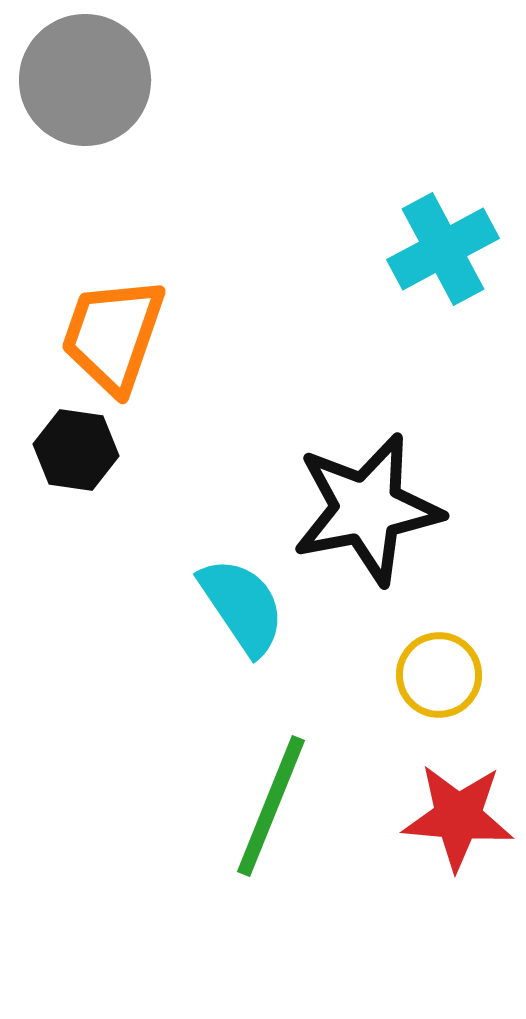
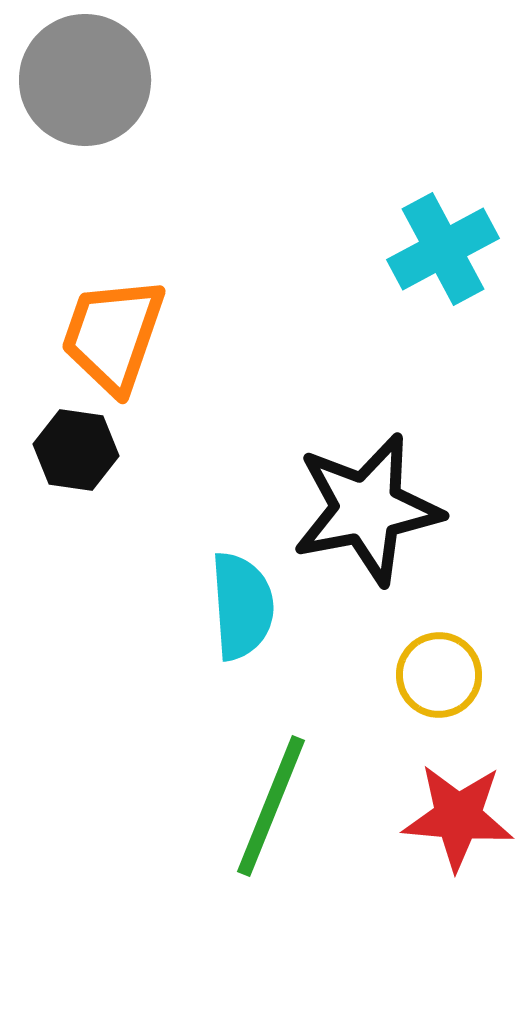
cyan semicircle: rotated 30 degrees clockwise
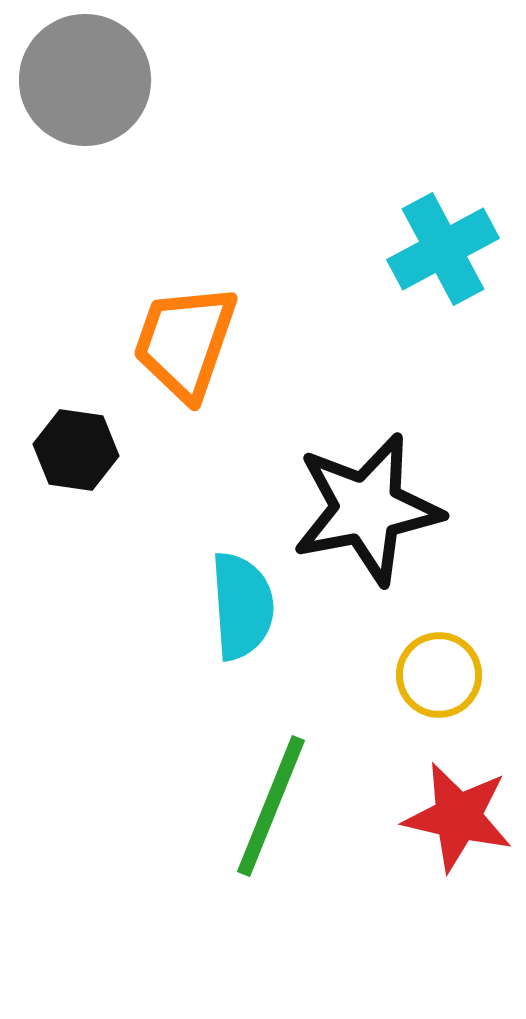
orange trapezoid: moved 72 px right, 7 px down
red star: rotated 8 degrees clockwise
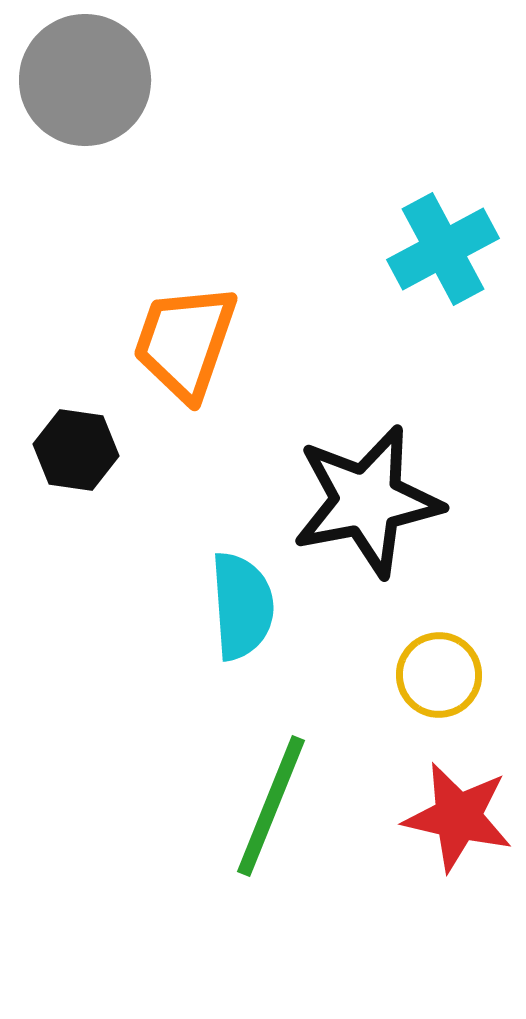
black star: moved 8 px up
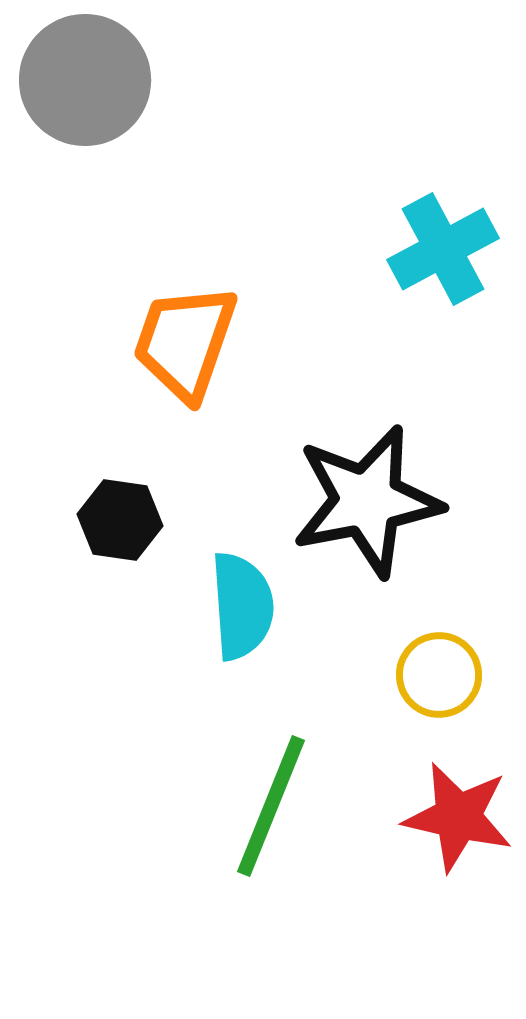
black hexagon: moved 44 px right, 70 px down
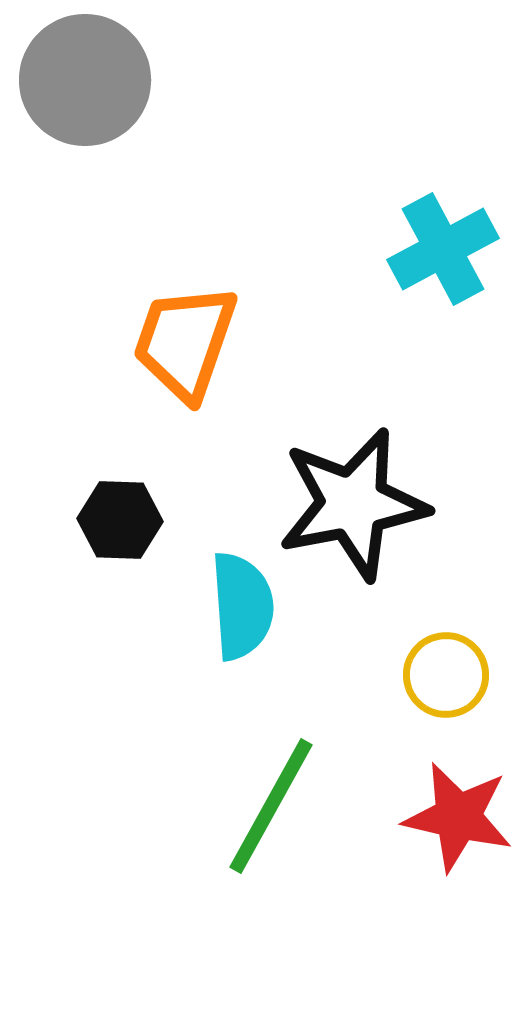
black star: moved 14 px left, 3 px down
black hexagon: rotated 6 degrees counterclockwise
yellow circle: moved 7 px right
green line: rotated 7 degrees clockwise
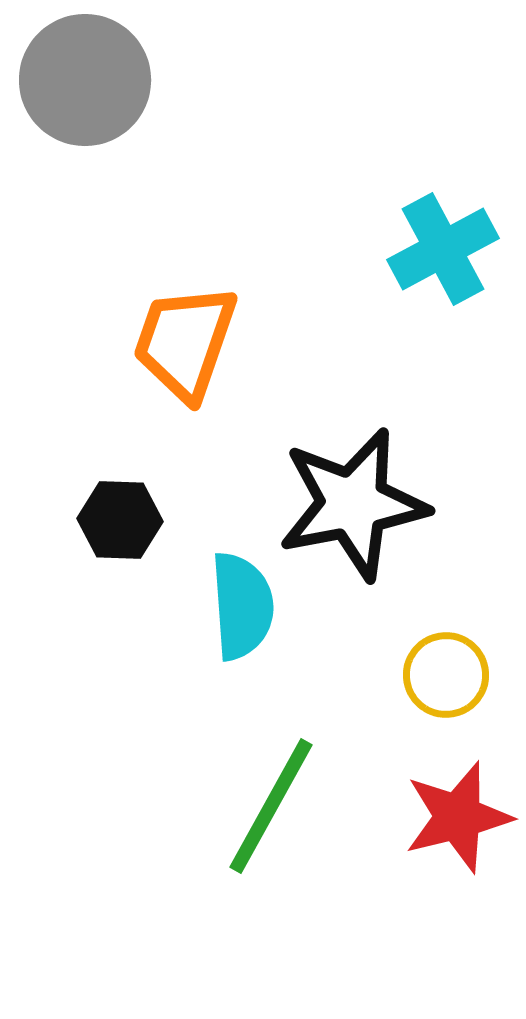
red star: rotated 27 degrees counterclockwise
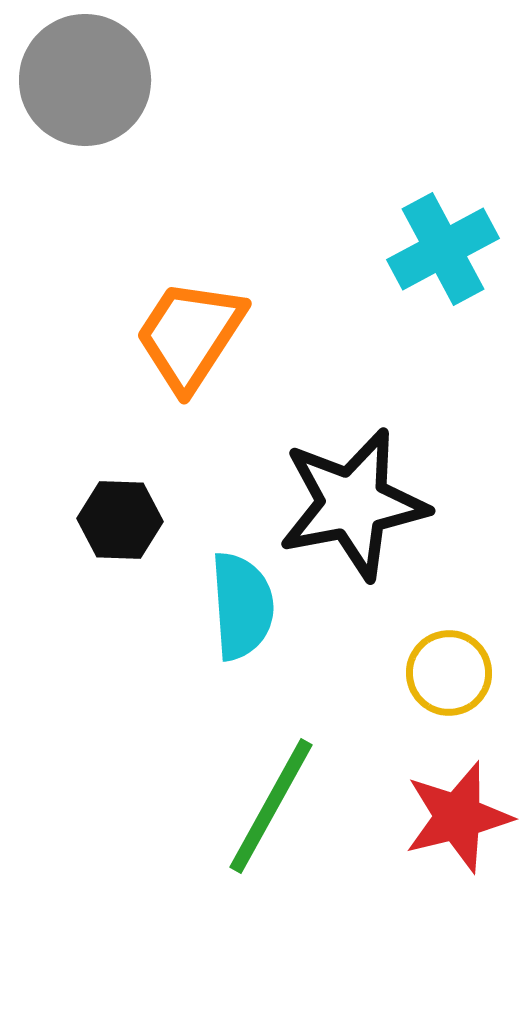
orange trapezoid: moved 5 px right, 7 px up; rotated 14 degrees clockwise
yellow circle: moved 3 px right, 2 px up
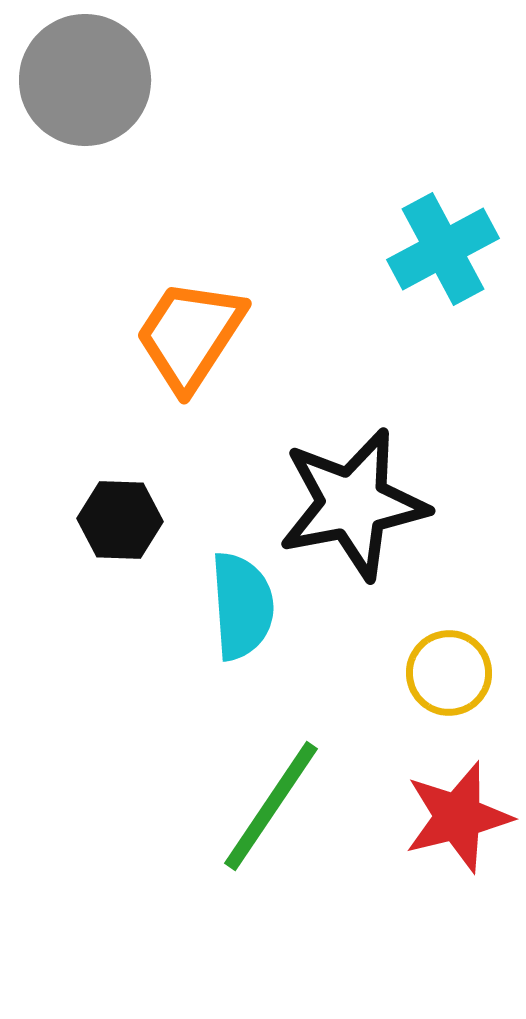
green line: rotated 5 degrees clockwise
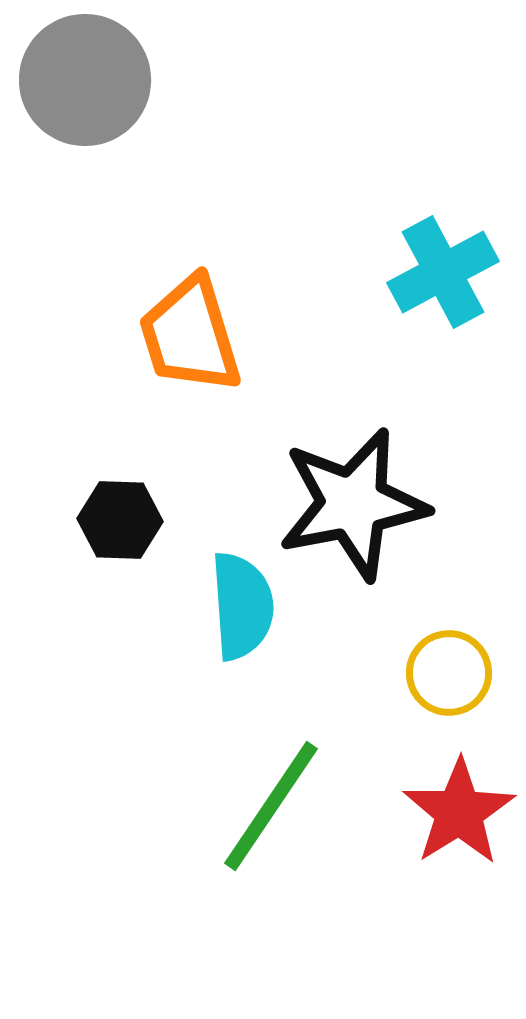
cyan cross: moved 23 px down
orange trapezoid: rotated 50 degrees counterclockwise
red star: moved 1 px right, 5 px up; rotated 18 degrees counterclockwise
